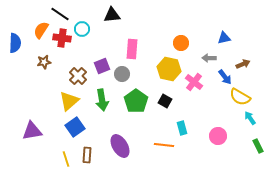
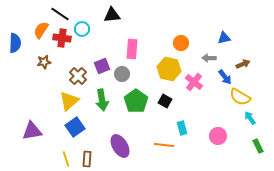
brown rectangle: moved 4 px down
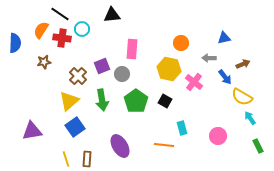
yellow semicircle: moved 2 px right
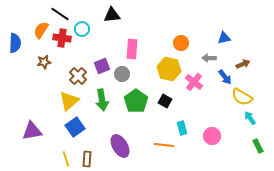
pink circle: moved 6 px left
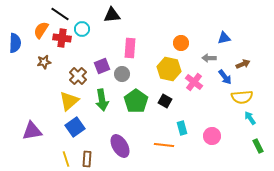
pink rectangle: moved 2 px left, 1 px up
yellow semicircle: rotated 35 degrees counterclockwise
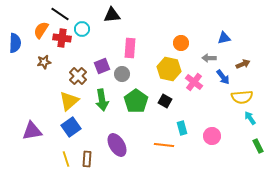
blue arrow: moved 2 px left
blue square: moved 4 px left
purple ellipse: moved 3 px left, 1 px up
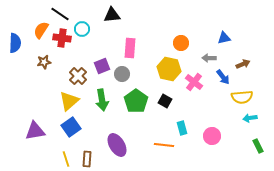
cyan arrow: rotated 64 degrees counterclockwise
purple triangle: moved 3 px right
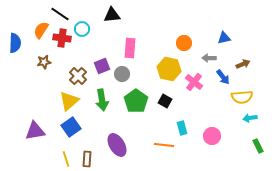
orange circle: moved 3 px right
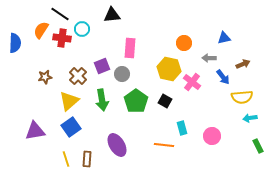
brown star: moved 1 px right, 15 px down
pink cross: moved 2 px left
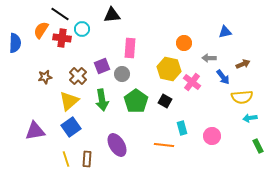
blue triangle: moved 1 px right, 6 px up
